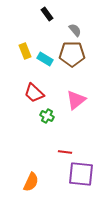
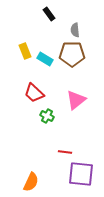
black rectangle: moved 2 px right
gray semicircle: rotated 144 degrees counterclockwise
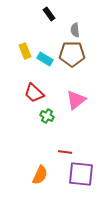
orange semicircle: moved 9 px right, 7 px up
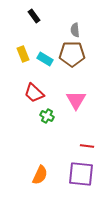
black rectangle: moved 15 px left, 2 px down
yellow rectangle: moved 2 px left, 3 px down
pink triangle: rotated 20 degrees counterclockwise
red line: moved 22 px right, 6 px up
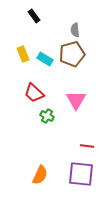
brown pentagon: rotated 15 degrees counterclockwise
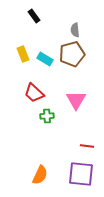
green cross: rotated 32 degrees counterclockwise
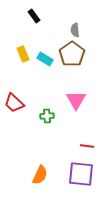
brown pentagon: rotated 20 degrees counterclockwise
red trapezoid: moved 20 px left, 10 px down
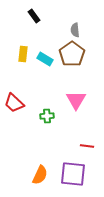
yellow rectangle: rotated 28 degrees clockwise
purple square: moved 8 px left
